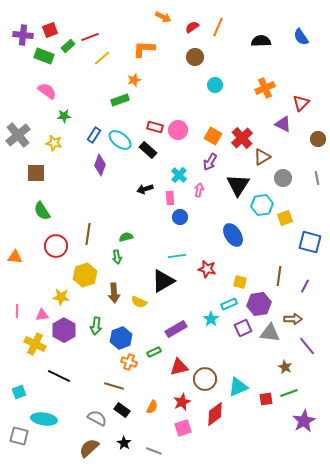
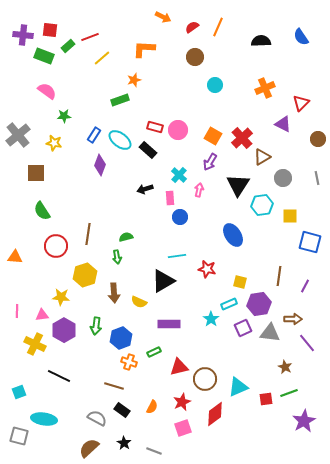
red square at (50, 30): rotated 28 degrees clockwise
yellow square at (285, 218): moved 5 px right, 2 px up; rotated 21 degrees clockwise
purple rectangle at (176, 329): moved 7 px left, 5 px up; rotated 30 degrees clockwise
purple line at (307, 346): moved 3 px up
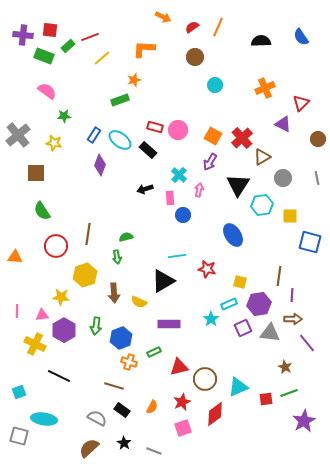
blue circle at (180, 217): moved 3 px right, 2 px up
purple line at (305, 286): moved 13 px left, 9 px down; rotated 24 degrees counterclockwise
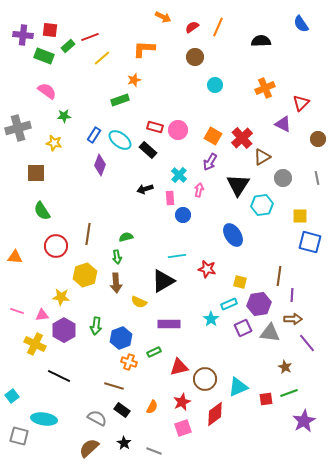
blue semicircle at (301, 37): moved 13 px up
gray cross at (18, 135): moved 7 px up; rotated 25 degrees clockwise
yellow square at (290, 216): moved 10 px right
brown arrow at (114, 293): moved 2 px right, 10 px up
pink line at (17, 311): rotated 72 degrees counterclockwise
cyan square at (19, 392): moved 7 px left, 4 px down; rotated 16 degrees counterclockwise
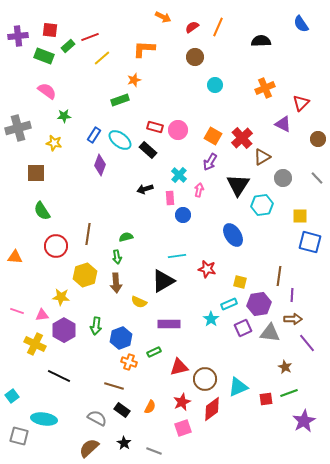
purple cross at (23, 35): moved 5 px left, 1 px down; rotated 12 degrees counterclockwise
gray line at (317, 178): rotated 32 degrees counterclockwise
orange semicircle at (152, 407): moved 2 px left
red diamond at (215, 414): moved 3 px left, 5 px up
